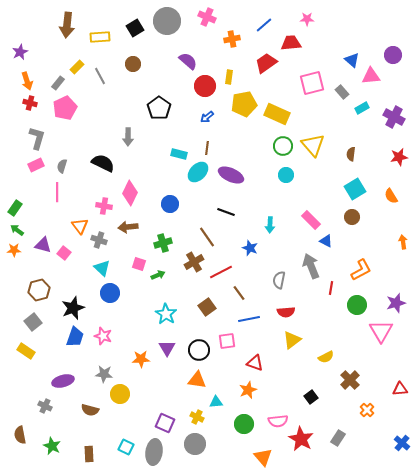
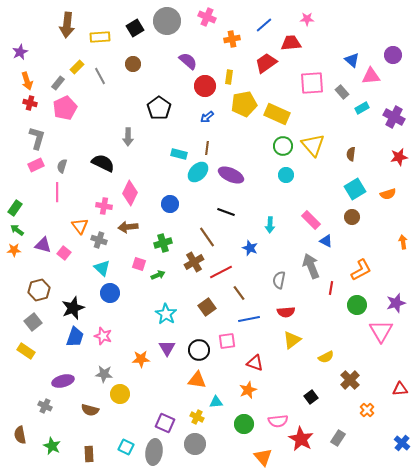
pink square at (312, 83): rotated 10 degrees clockwise
orange semicircle at (391, 196): moved 3 px left, 2 px up; rotated 77 degrees counterclockwise
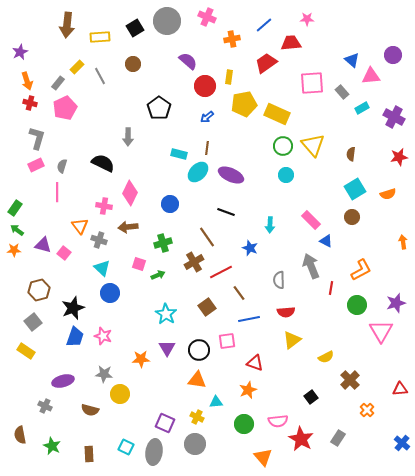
gray semicircle at (279, 280): rotated 12 degrees counterclockwise
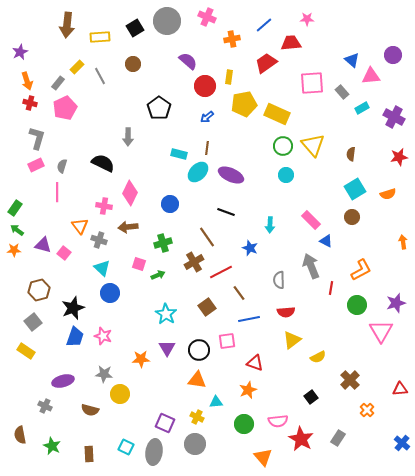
yellow semicircle at (326, 357): moved 8 px left
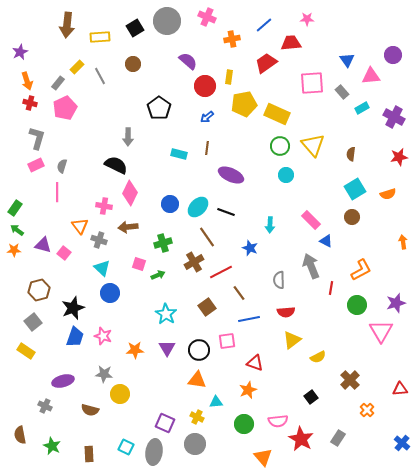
blue triangle at (352, 60): moved 5 px left; rotated 14 degrees clockwise
green circle at (283, 146): moved 3 px left
black semicircle at (103, 163): moved 13 px right, 2 px down
cyan ellipse at (198, 172): moved 35 px down
orange star at (141, 359): moved 6 px left, 9 px up
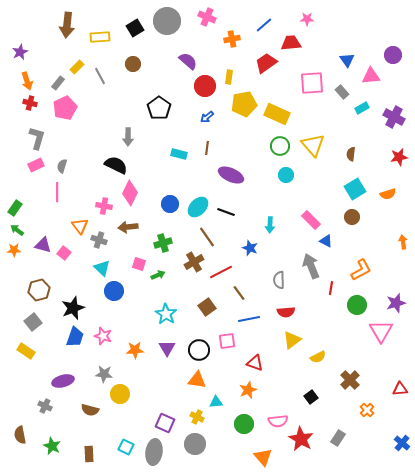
blue circle at (110, 293): moved 4 px right, 2 px up
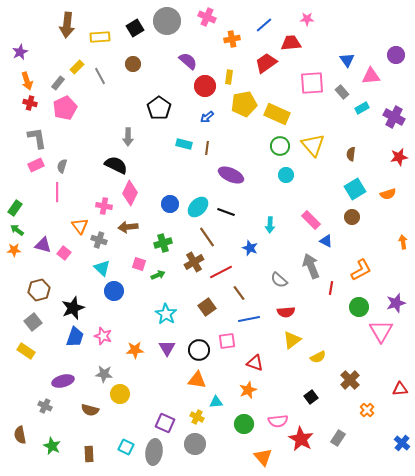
purple circle at (393, 55): moved 3 px right
gray L-shape at (37, 138): rotated 25 degrees counterclockwise
cyan rectangle at (179, 154): moved 5 px right, 10 px up
gray semicircle at (279, 280): rotated 48 degrees counterclockwise
green circle at (357, 305): moved 2 px right, 2 px down
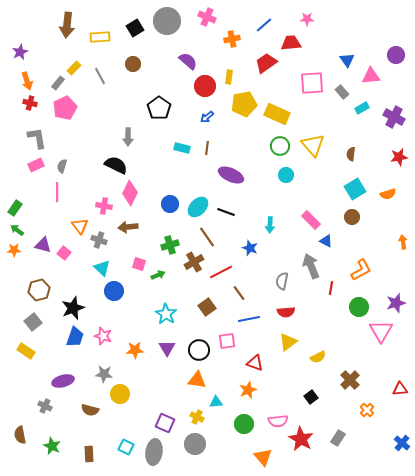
yellow rectangle at (77, 67): moved 3 px left, 1 px down
cyan rectangle at (184, 144): moved 2 px left, 4 px down
green cross at (163, 243): moved 7 px right, 2 px down
gray semicircle at (279, 280): moved 3 px right, 1 px down; rotated 60 degrees clockwise
yellow triangle at (292, 340): moved 4 px left, 2 px down
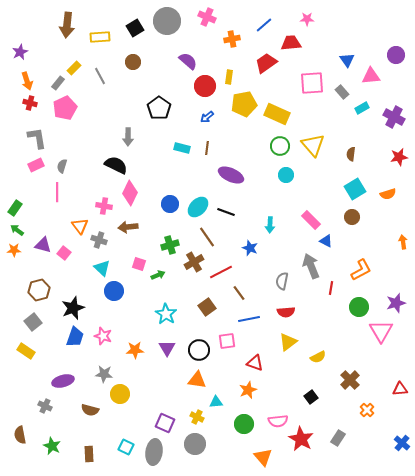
brown circle at (133, 64): moved 2 px up
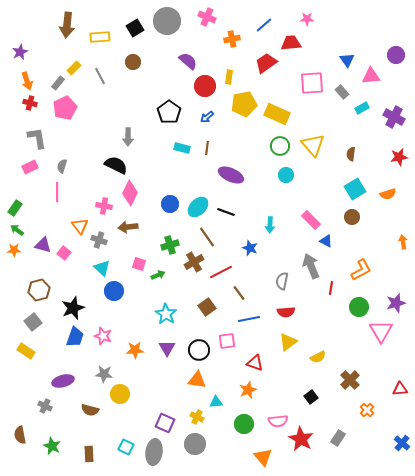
black pentagon at (159, 108): moved 10 px right, 4 px down
pink rectangle at (36, 165): moved 6 px left, 2 px down
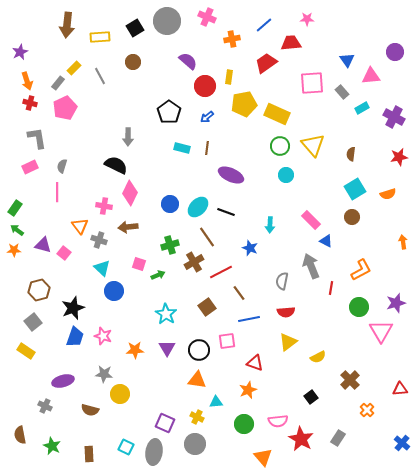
purple circle at (396, 55): moved 1 px left, 3 px up
